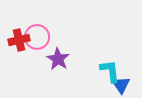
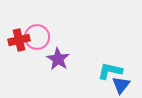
cyan L-shape: rotated 70 degrees counterclockwise
blue triangle: rotated 12 degrees clockwise
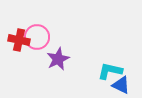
red cross: rotated 25 degrees clockwise
purple star: rotated 15 degrees clockwise
blue triangle: rotated 42 degrees counterclockwise
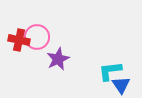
cyan L-shape: rotated 20 degrees counterclockwise
blue triangle: rotated 30 degrees clockwise
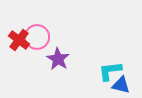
red cross: rotated 25 degrees clockwise
purple star: rotated 15 degrees counterclockwise
blue triangle: rotated 42 degrees counterclockwise
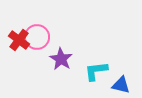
purple star: moved 3 px right
cyan L-shape: moved 14 px left
